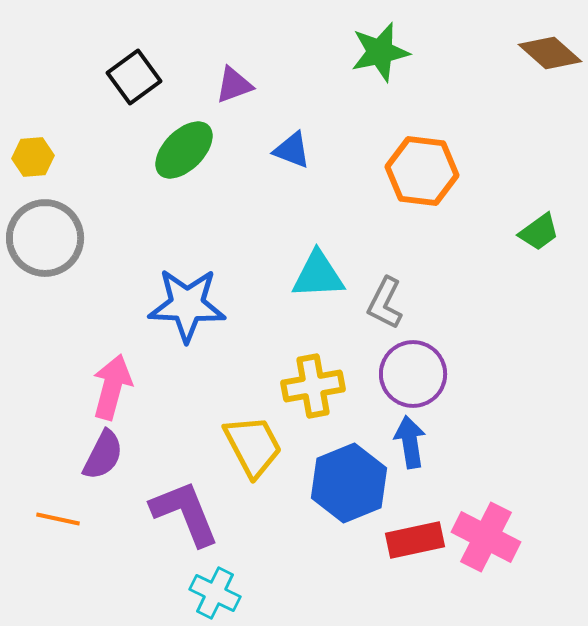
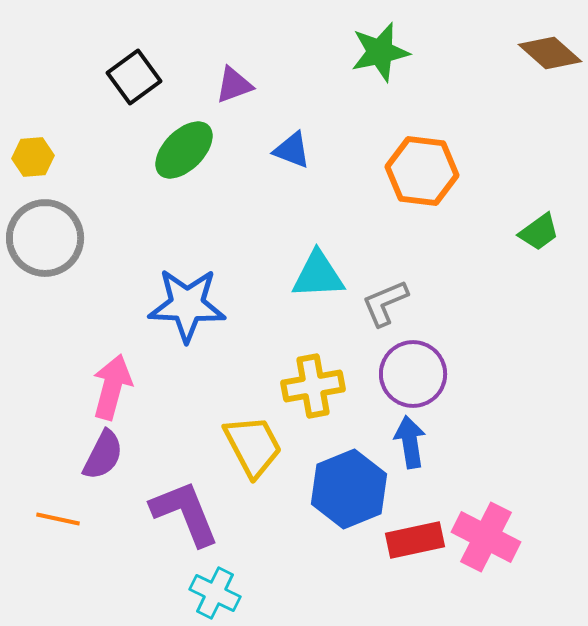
gray L-shape: rotated 40 degrees clockwise
blue hexagon: moved 6 px down
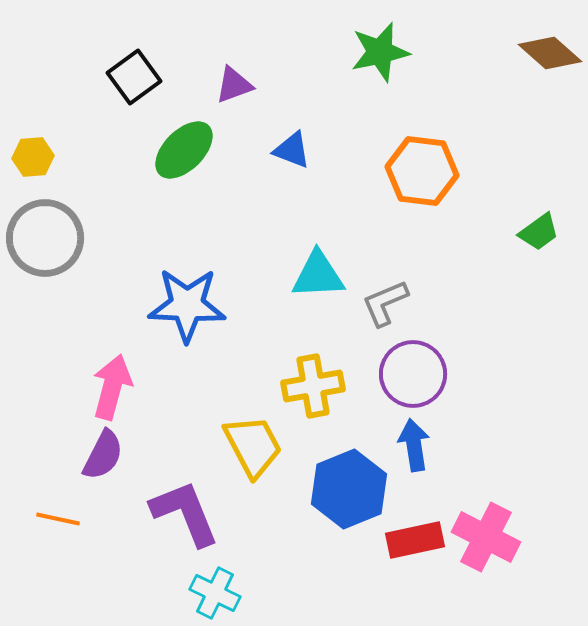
blue arrow: moved 4 px right, 3 px down
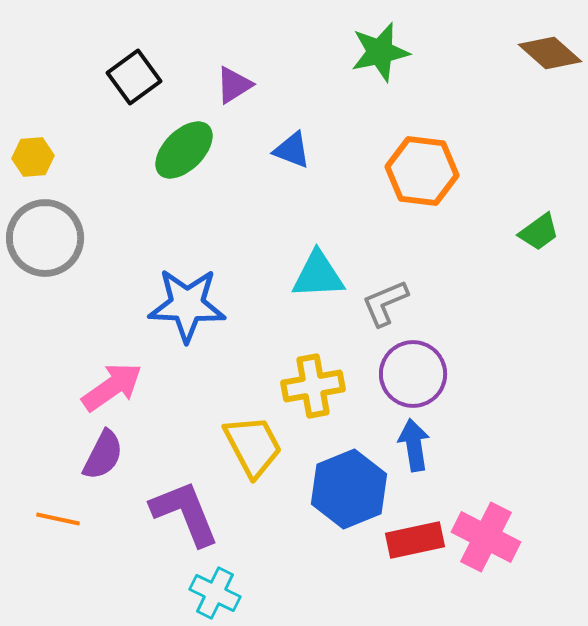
purple triangle: rotated 12 degrees counterclockwise
pink arrow: rotated 40 degrees clockwise
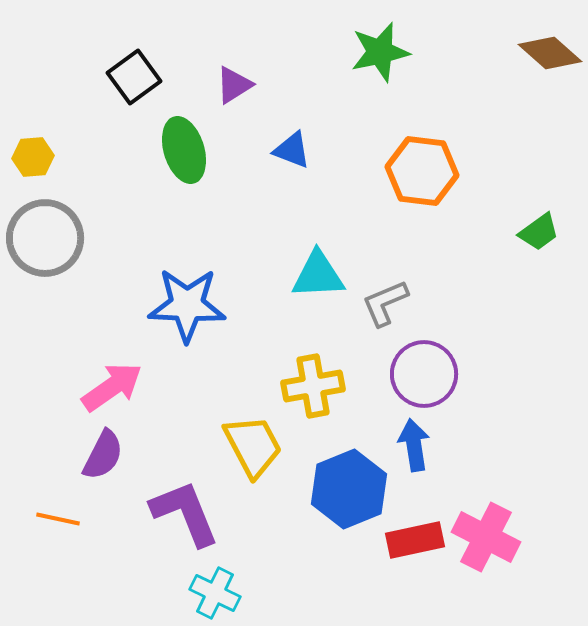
green ellipse: rotated 62 degrees counterclockwise
purple circle: moved 11 px right
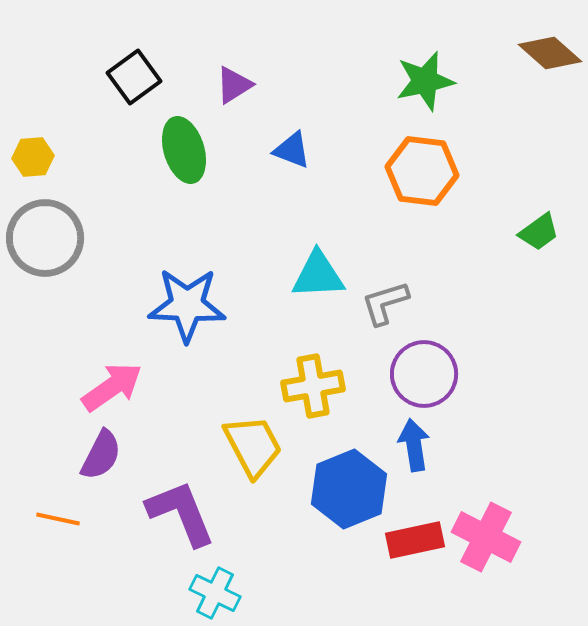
green star: moved 45 px right, 29 px down
gray L-shape: rotated 6 degrees clockwise
purple semicircle: moved 2 px left
purple L-shape: moved 4 px left
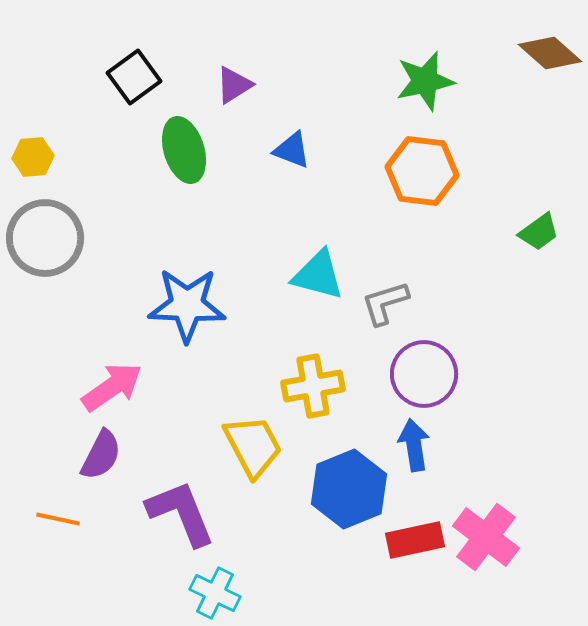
cyan triangle: rotated 18 degrees clockwise
pink cross: rotated 10 degrees clockwise
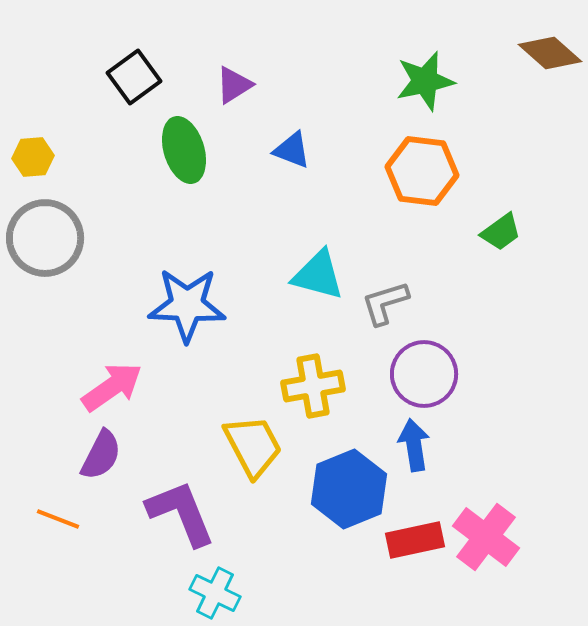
green trapezoid: moved 38 px left
orange line: rotated 9 degrees clockwise
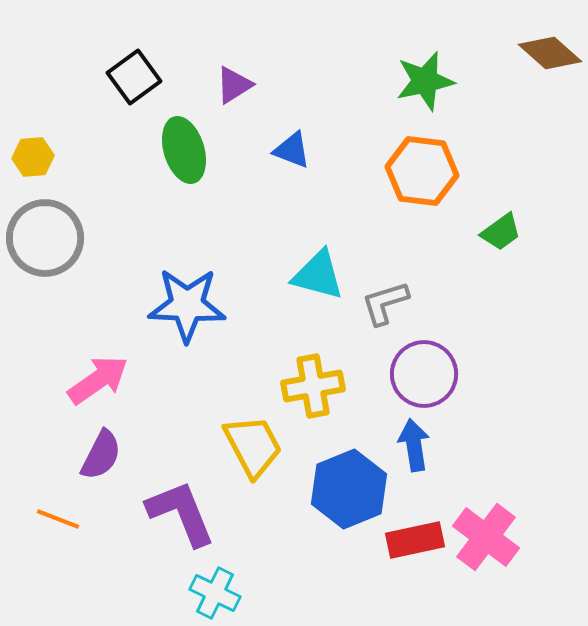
pink arrow: moved 14 px left, 7 px up
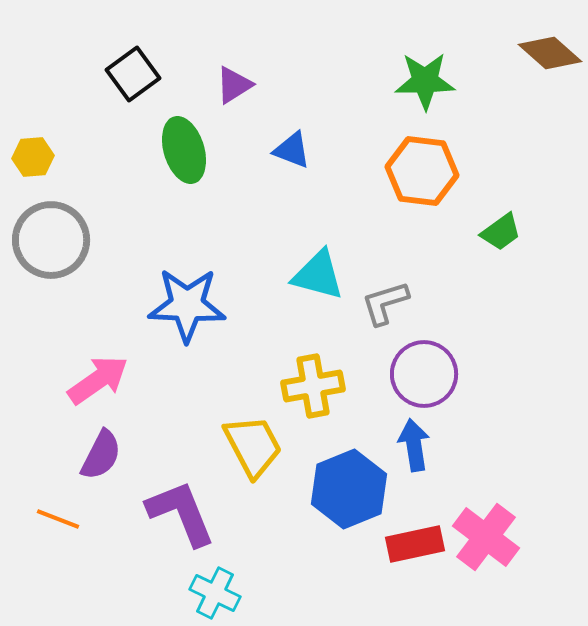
black square: moved 1 px left, 3 px up
green star: rotated 12 degrees clockwise
gray circle: moved 6 px right, 2 px down
red rectangle: moved 4 px down
